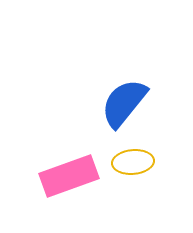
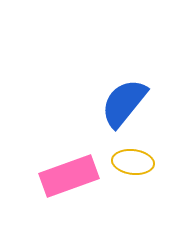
yellow ellipse: rotated 12 degrees clockwise
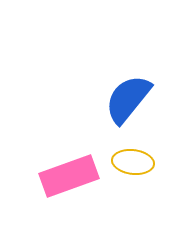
blue semicircle: moved 4 px right, 4 px up
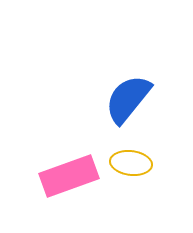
yellow ellipse: moved 2 px left, 1 px down
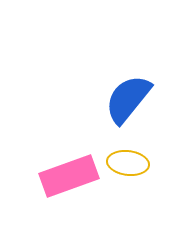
yellow ellipse: moved 3 px left
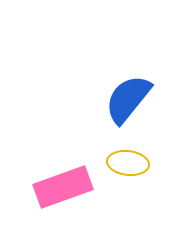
pink rectangle: moved 6 px left, 11 px down
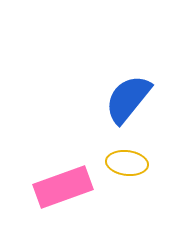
yellow ellipse: moved 1 px left
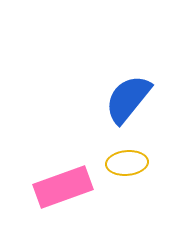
yellow ellipse: rotated 12 degrees counterclockwise
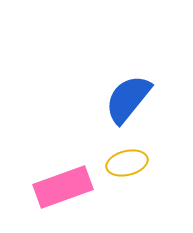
yellow ellipse: rotated 9 degrees counterclockwise
